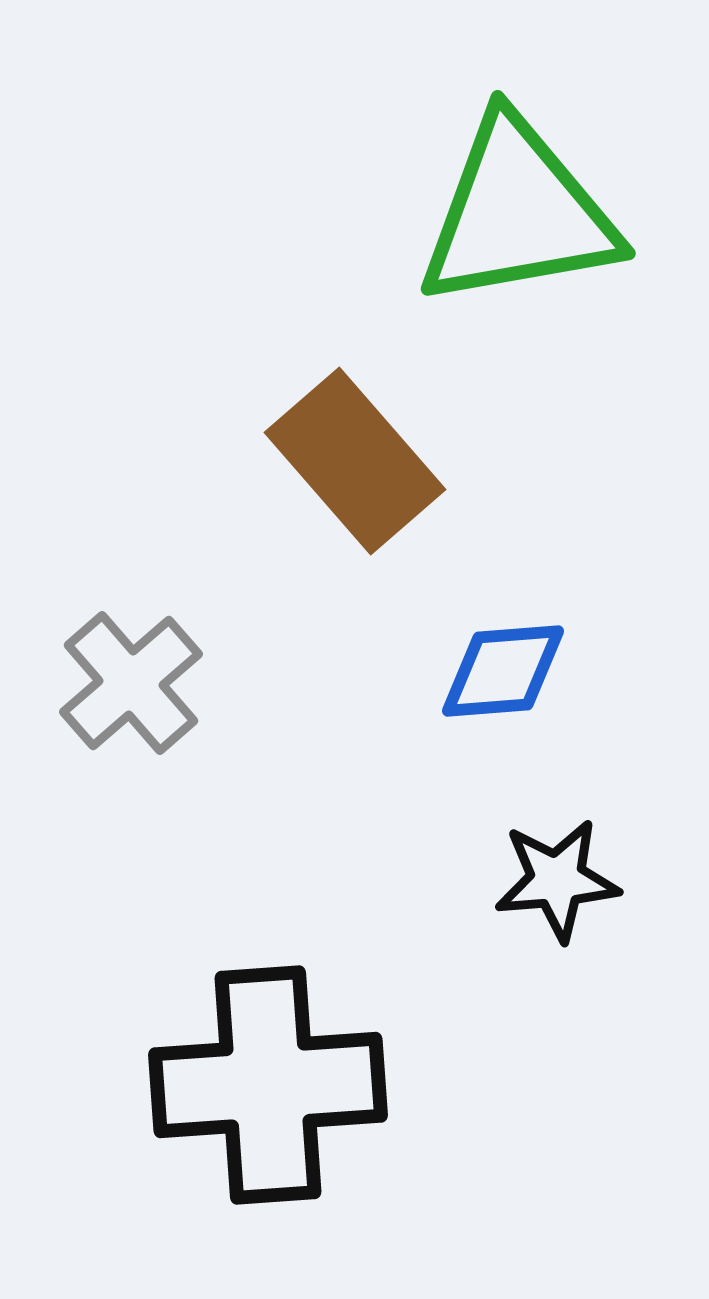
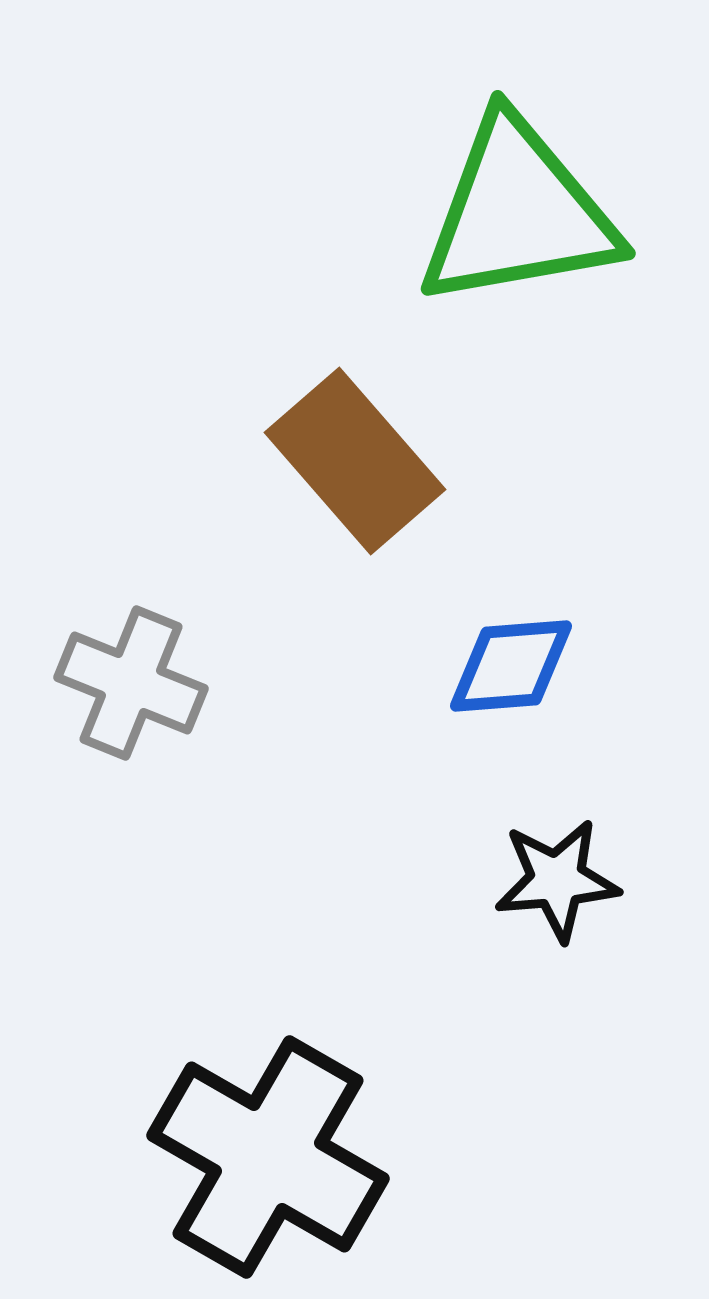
blue diamond: moved 8 px right, 5 px up
gray cross: rotated 27 degrees counterclockwise
black cross: moved 72 px down; rotated 34 degrees clockwise
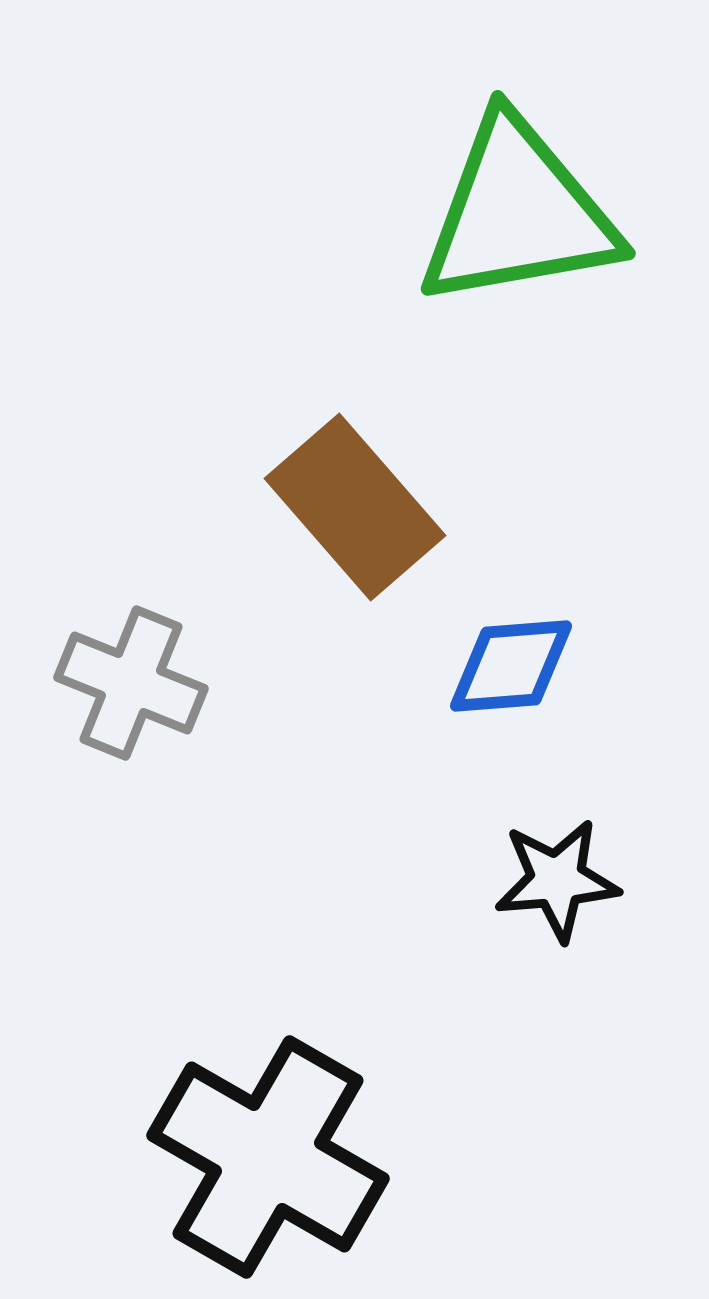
brown rectangle: moved 46 px down
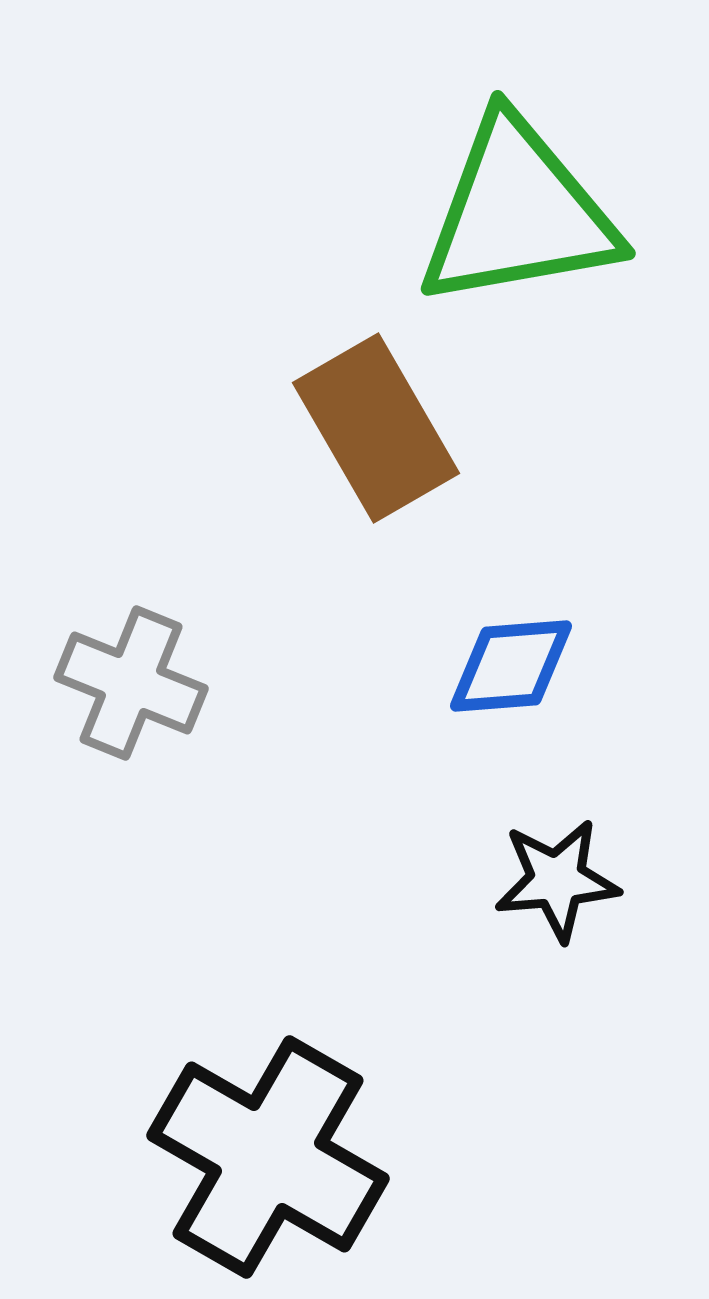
brown rectangle: moved 21 px right, 79 px up; rotated 11 degrees clockwise
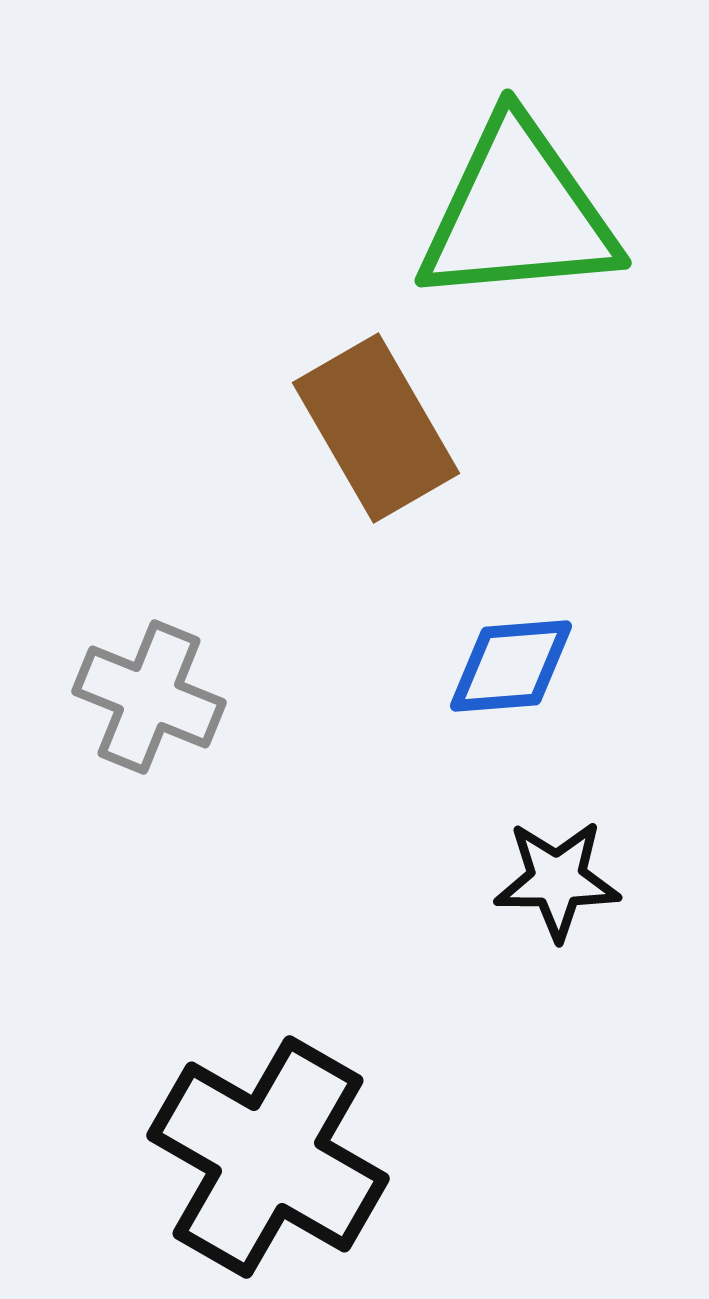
green triangle: rotated 5 degrees clockwise
gray cross: moved 18 px right, 14 px down
black star: rotated 5 degrees clockwise
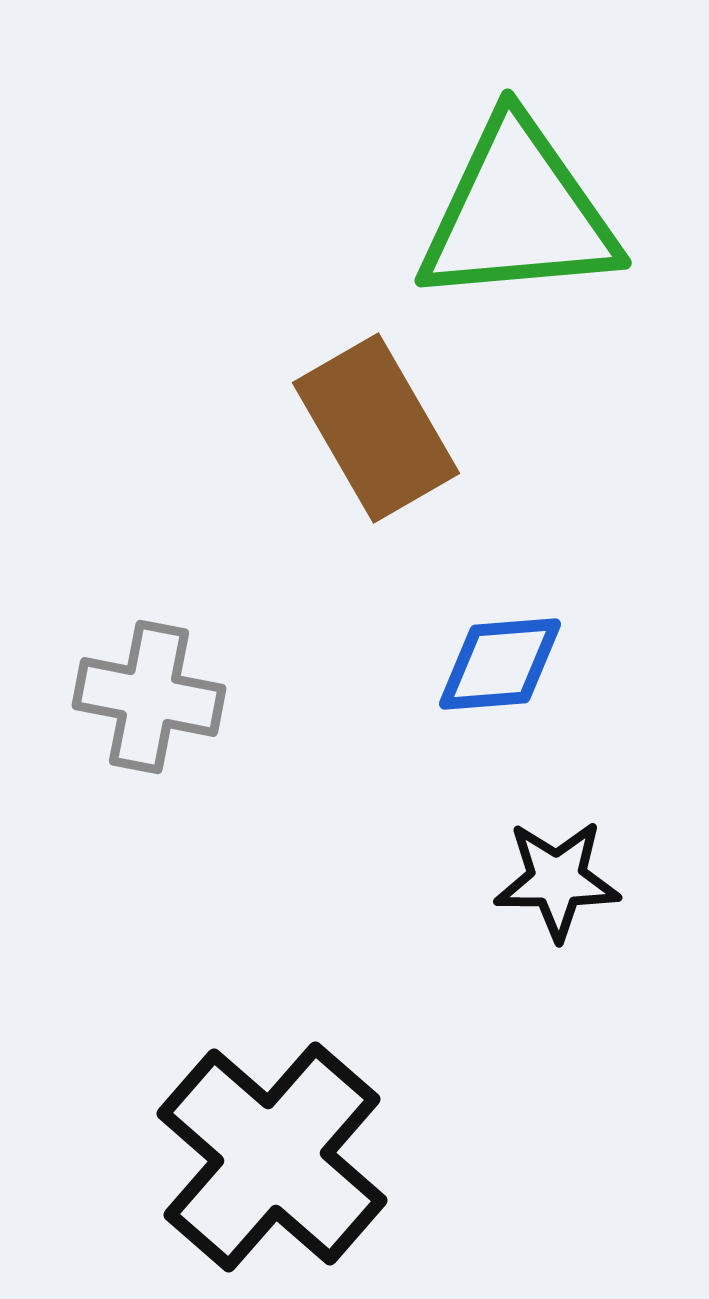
blue diamond: moved 11 px left, 2 px up
gray cross: rotated 11 degrees counterclockwise
black cross: moved 4 px right; rotated 11 degrees clockwise
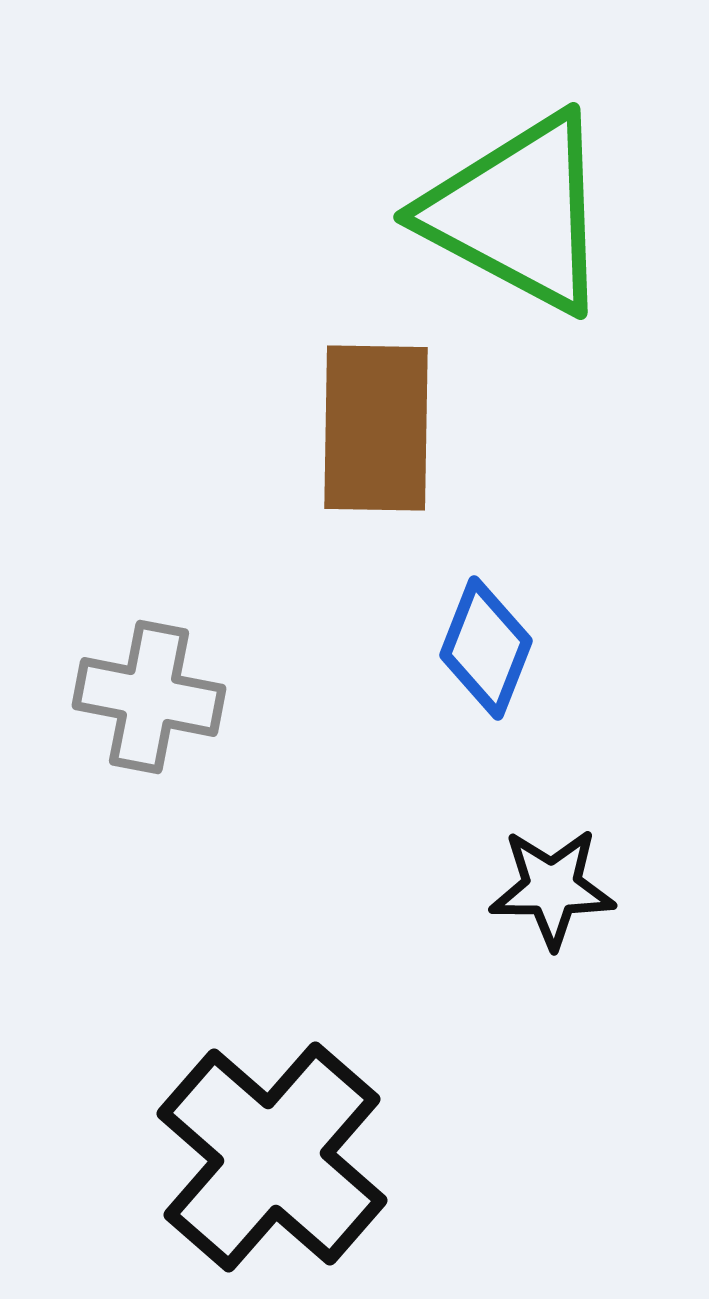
green triangle: rotated 33 degrees clockwise
brown rectangle: rotated 31 degrees clockwise
blue diamond: moved 14 px left, 16 px up; rotated 64 degrees counterclockwise
black star: moved 5 px left, 8 px down
